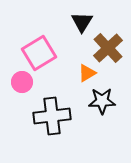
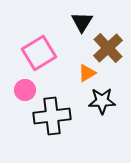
pink circle: moved 3 px right, 8 px down
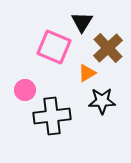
pink square: moved 15 px right, 6 px up; rotated 36 degrees counterclockwise
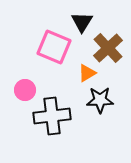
black star: moved 2 px left, 1 px up
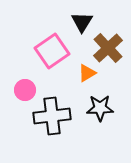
pink square: moved 2 px left, 4 px down; rotated 32 degrees clockwise
black star: moved 8 px down
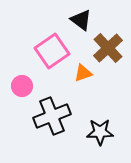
black triangle: moved 1 px left, 2 px up; rotated 25 degrees counterclockwise
orange triangle: moved 4 px left; rotated 12 degrees clockwise
pink circle: moved 3 px left, 4 px up
black star: moved 24 px down
black cross: rotated 15 degrees counterclockwise
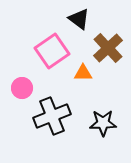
black triangle: moved 2 px left, 1 px up
orange triangle: rotated 18 degrees clockwise
pink circle: moved 2 px down
black star: moved 3 px right, 9 px up
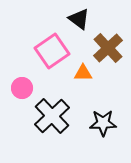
black cross: rotated 21 degrees counterclockwise
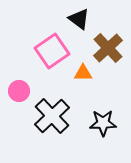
pink circle: moved 3 px left, 3 px down
